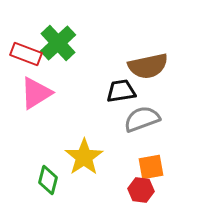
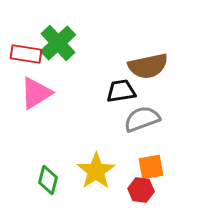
red rectangle: rotated 12 degrees counterclockwise
yellow star: moved 12 px right, 14 px down
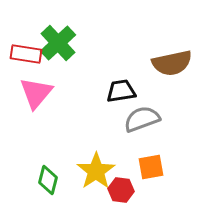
brown semicircle: moved 24 px right, 3 px up
pink triangle: rotated 18 degrees counterclockwise
red hexagon: moved 20 px left
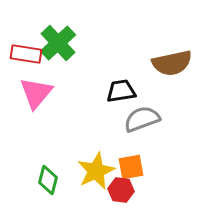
orange square: moved 20 px left
yellow star: rotated 9 degrees clockwise
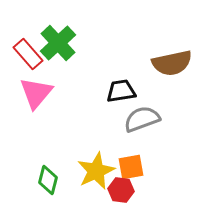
red rectangle: moved 2 px right; rotated 40 degrees clockwise
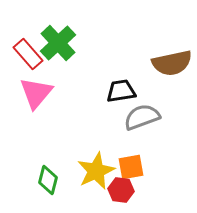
gray semicircle: moved 2 px up
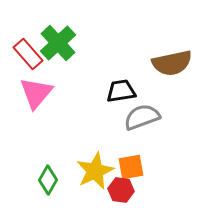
yellow star: moved 1 px left
green diamond: rotated 16 degrees clockwise
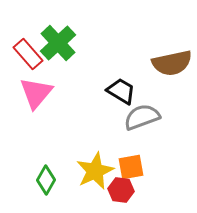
black trapezoid: rotated 40 degrees clockwise
green diamond: moved 2 px left
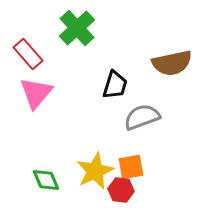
green cross: moved 19 px right, 15 px up
black trapezoid: moved 6 px left, 6 px up; rotated 76 degrees clockwise
green diamond: rotated 52 degrees counterclockwise
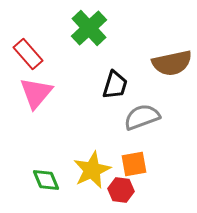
green cross: moved 12 px right
orange square: moved 3 px right, 3 px up
yellow star: moved 3 px left, 1 px up
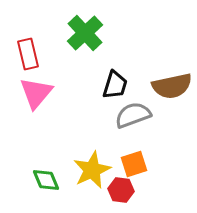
green cross: moved 4 px left, 5 px down
red rectangle: rotated 28 degrees clockwise
brown semicircle: moved 23 px down
gray semicircle: moved 9 px left, 2 px up
orange square: rotated 8 degrees counterclockwise
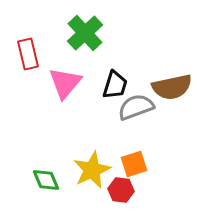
brown semicircle: moved 1 px down
pink triangle: moved 29 px right, 10 px up
gray semicircle: moved 3 px right, 8 px up
